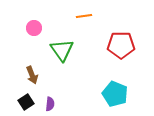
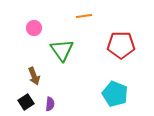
brown arrow: moved 2 px right, 1 px down
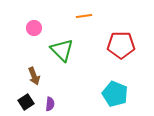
green triangle: rotated 10 degrees counterclockwise
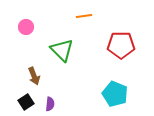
pink circle: moved 8 px left, 1 px up
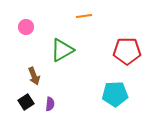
red pentagon: moved 6 px right, 6 px down
green triangle: rotated 45 degrees clockwise
cyan pentagon: rotated 25 degrees counterclockwise
